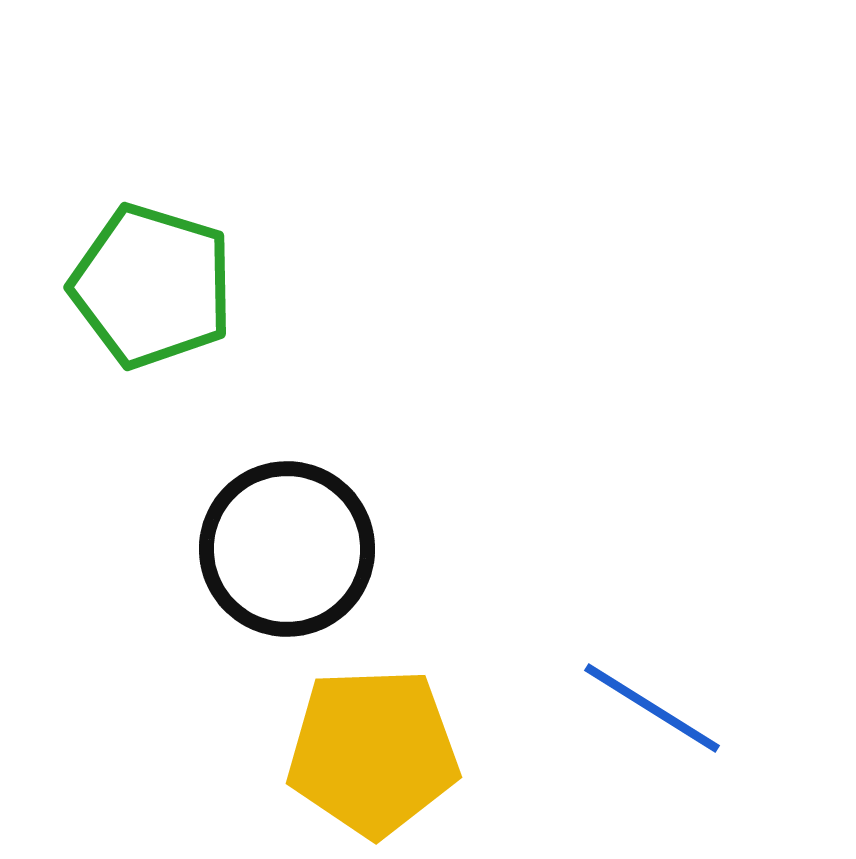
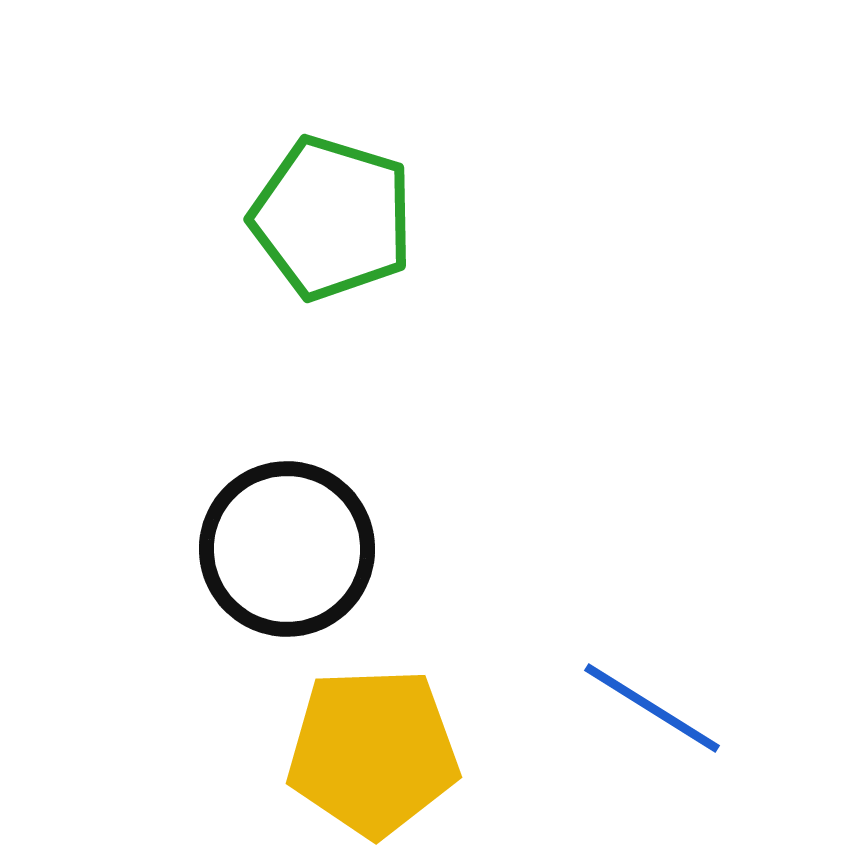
green pentagon: moved 180 px right, 68 px up
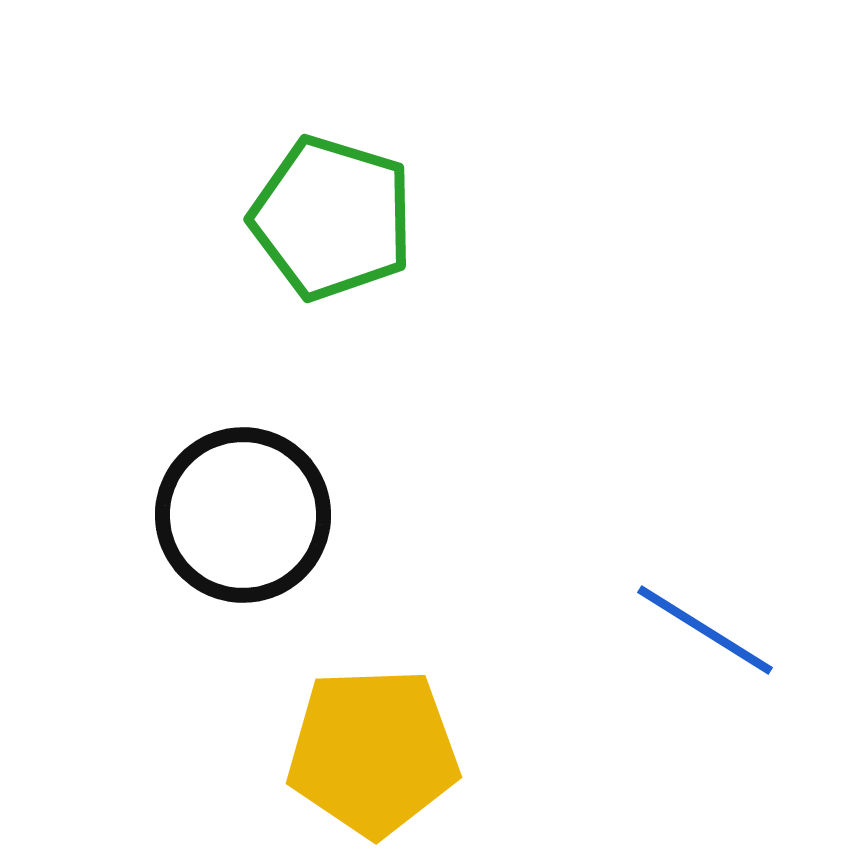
black circle: moved 44 px left, 34 px up
blue line: moved 53 px right, 78 px up
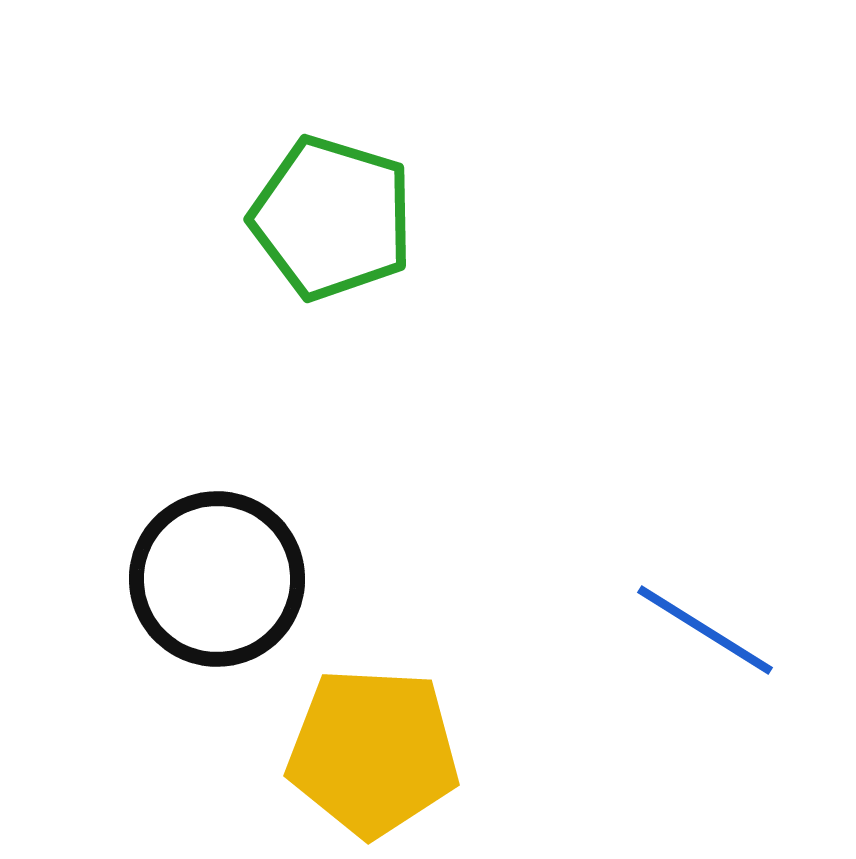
black circle: moved 26 px left, 64 px down
yellow pentagon: rotated 5 degrees clockwise
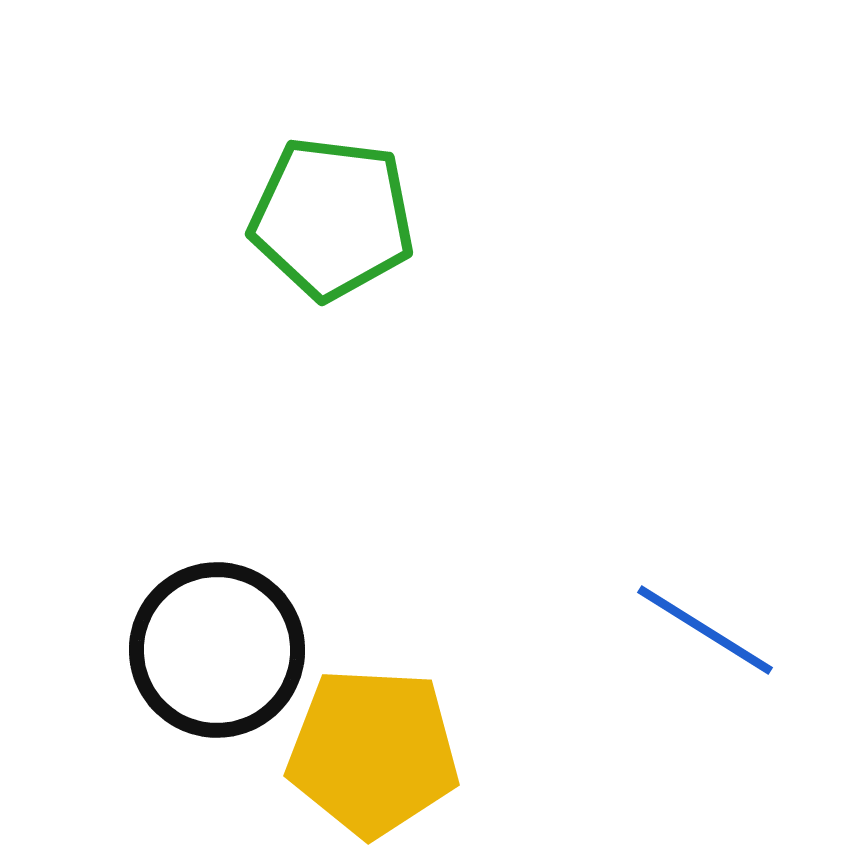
green pentagon: rotated 10 degrees counterclockwise
black circle: moved 71 px down
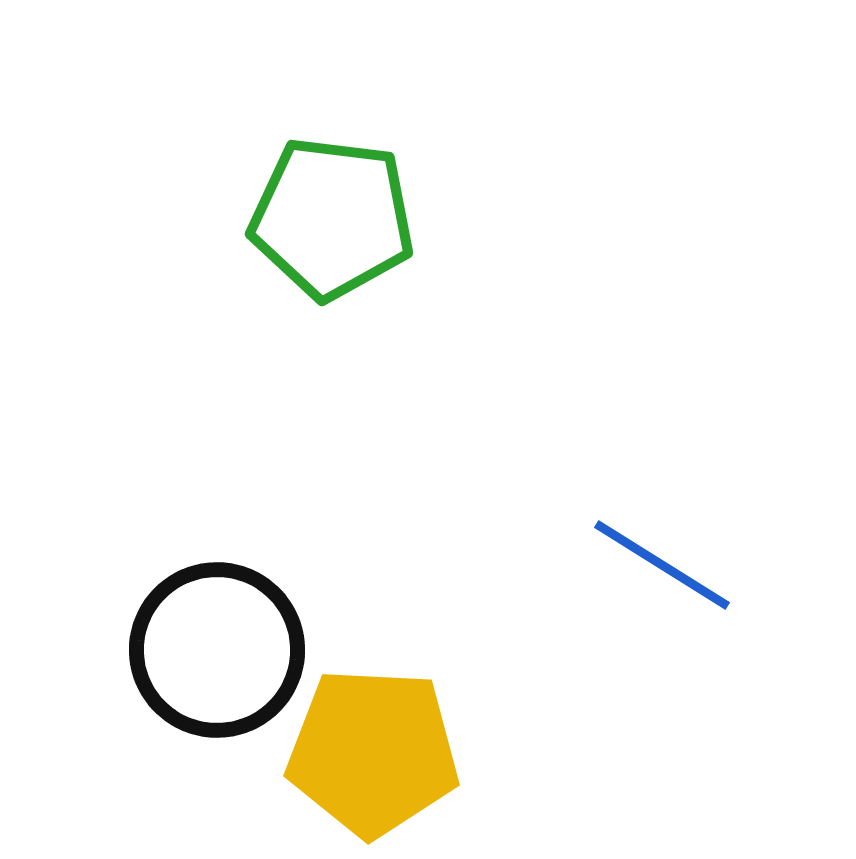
blue line: moved 43 px left, 65 px up
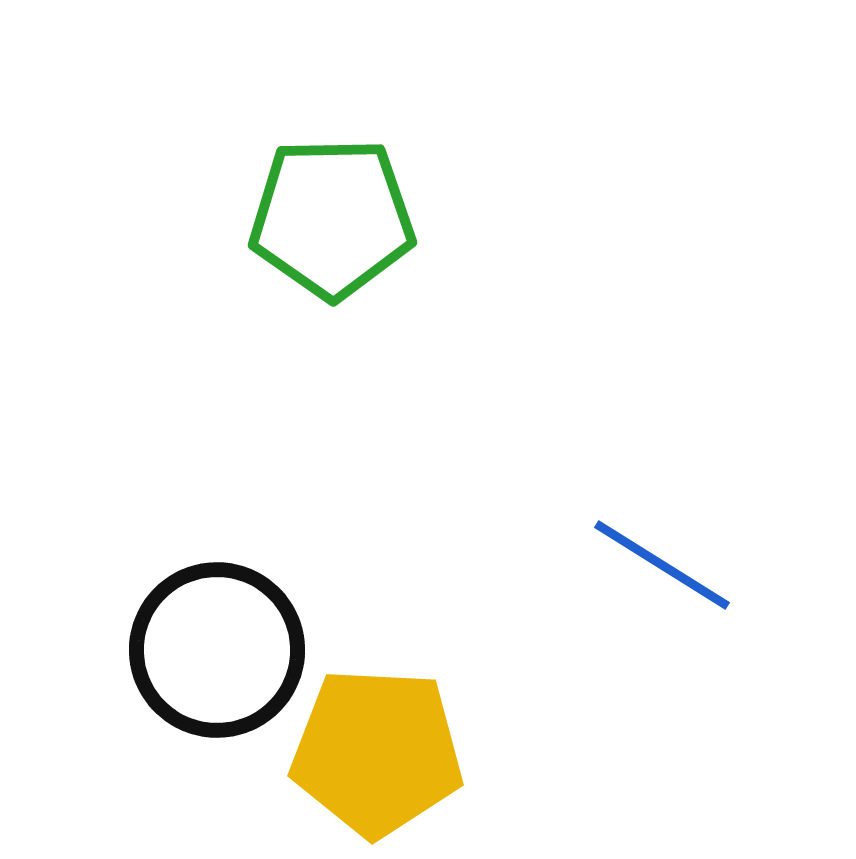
green pentagon: rotated 8 degrees counterclockwise
yellow pentagon: moved 4 px right
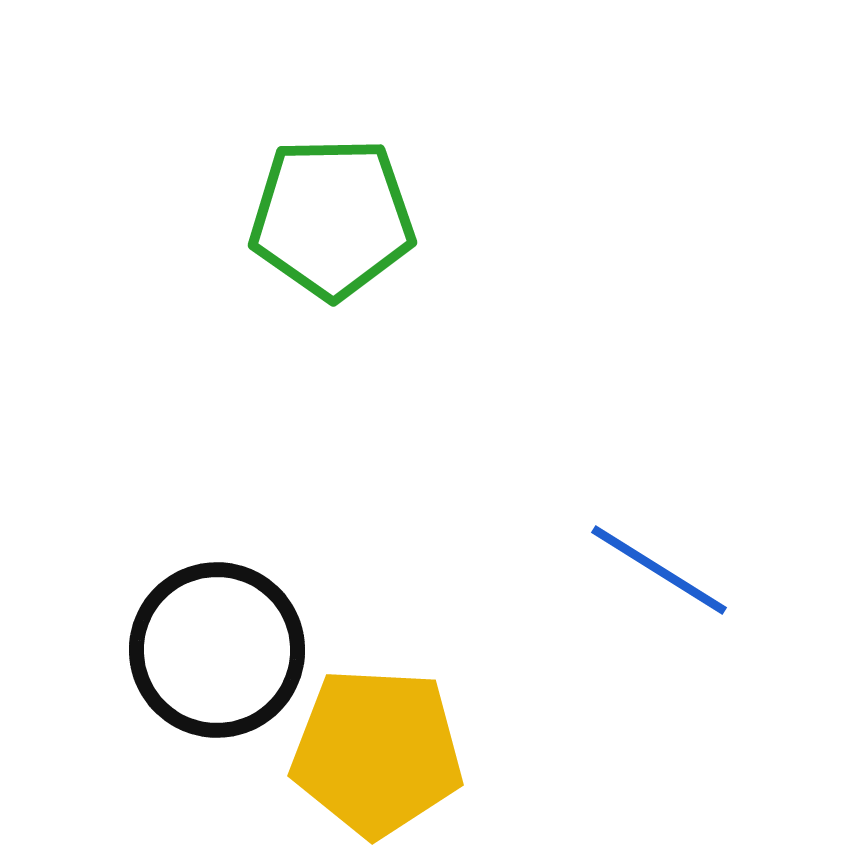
blue line: moved 3 px left, 5 px down
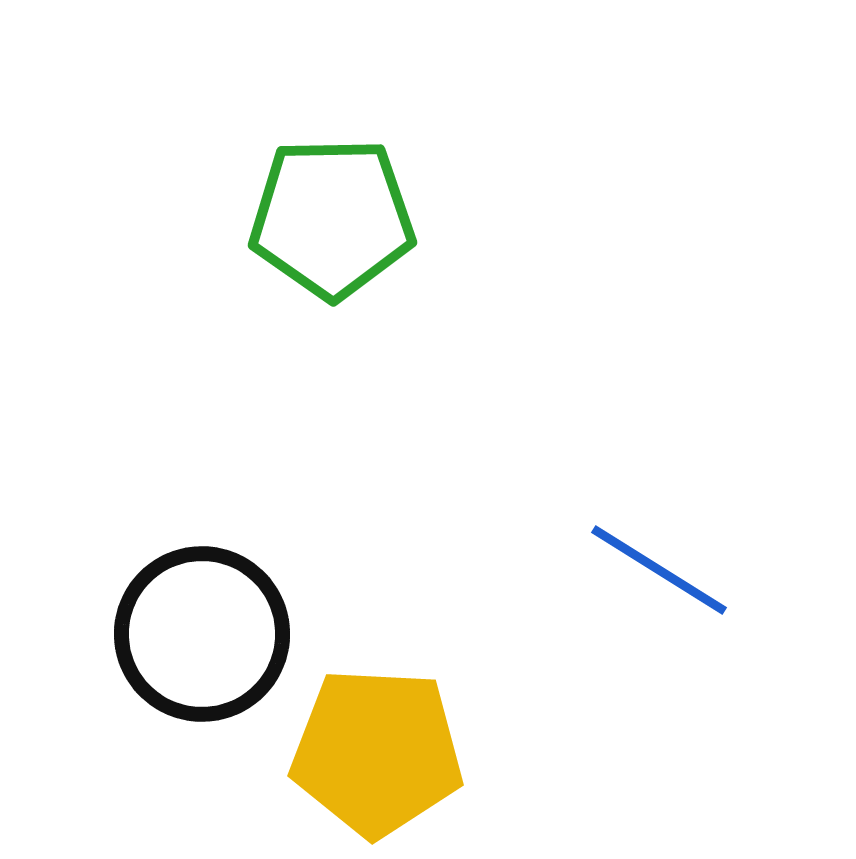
black circle: moved 15 px left, 16 px up
